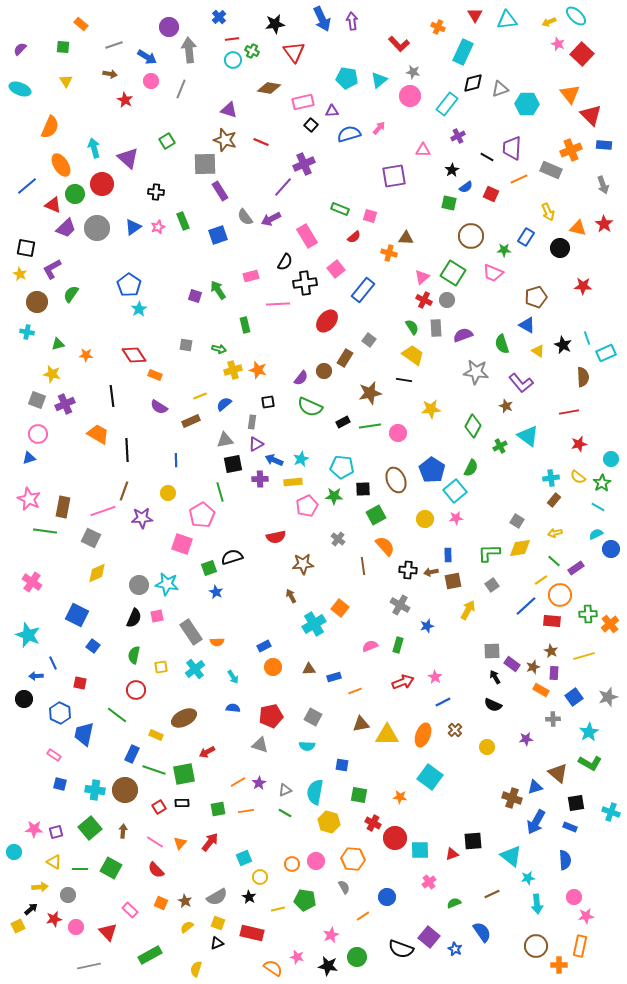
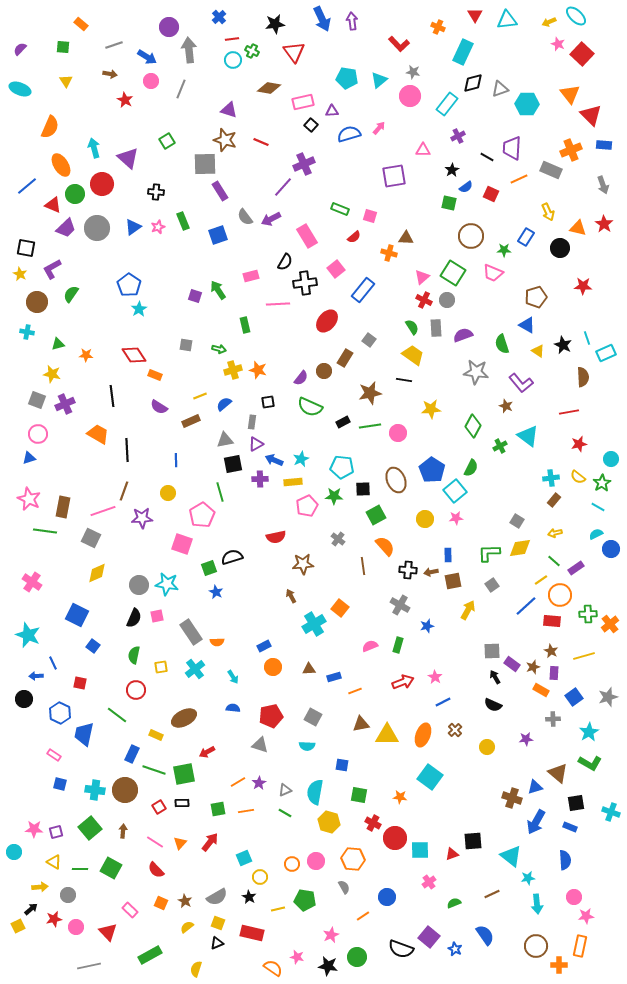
blue semicircle at (482, 932): moved 3 px right, 3 px down
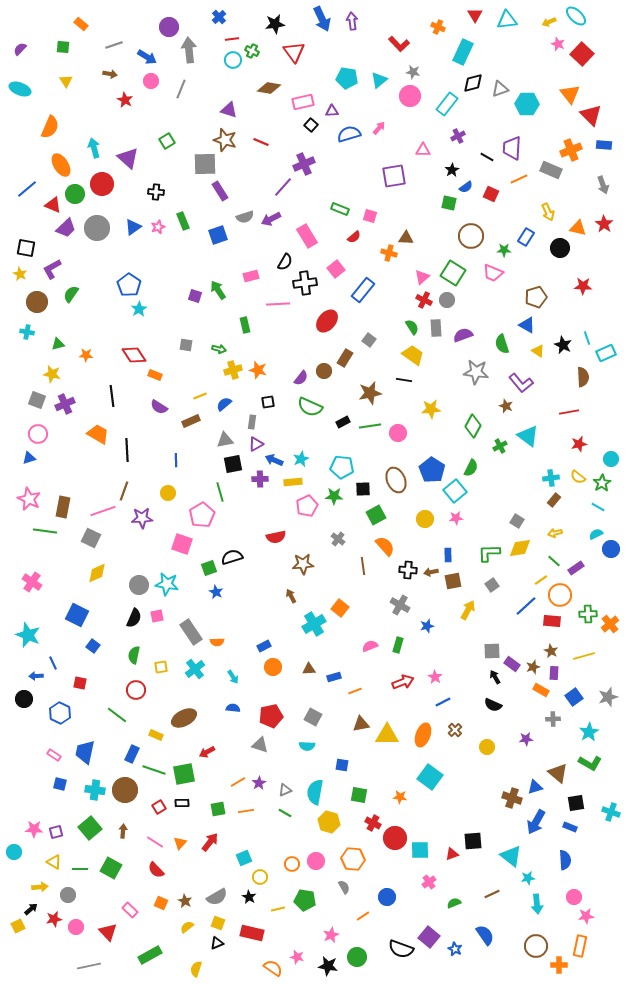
blue line at (27, 186): moved 3 px down
gray semicircle at (245, 217): rotated 72 degrees counterclockwise
blue trapezoid at (84, 734): moved 1 px right, 18 px down
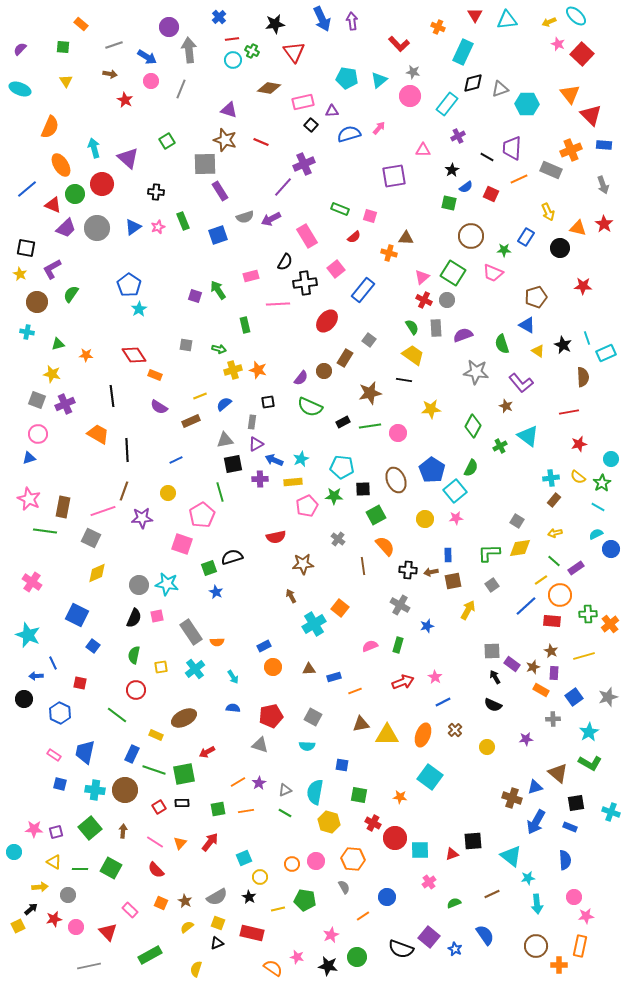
blue line at (176, 460): rotated 64 degrees clockwise
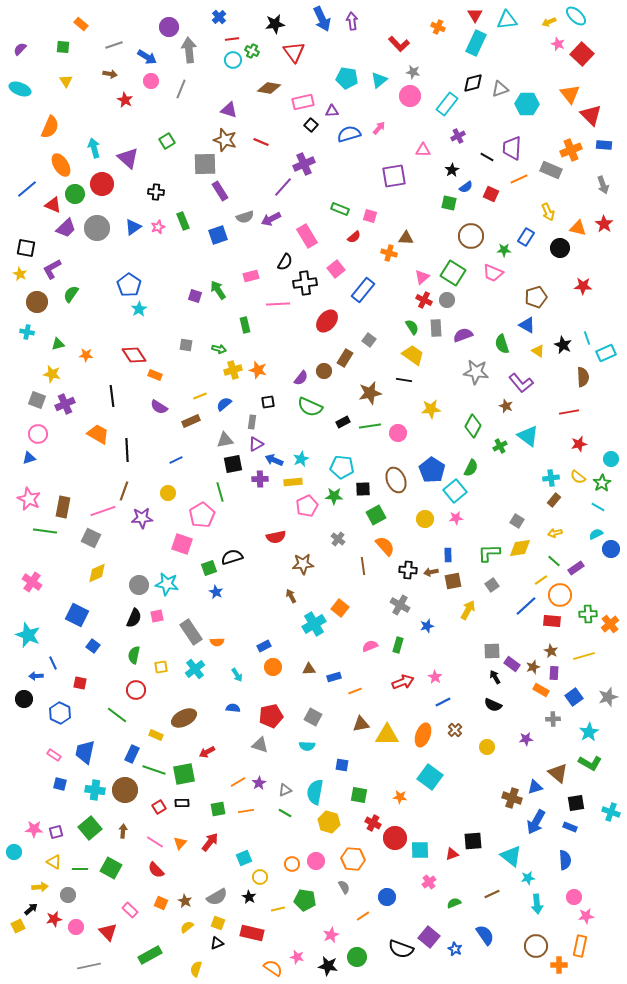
cyan rectangle at (463, 52): moved 13 px right, 9 px up
cyan arrow at (233, 677): moved 4 px right, 2 px up
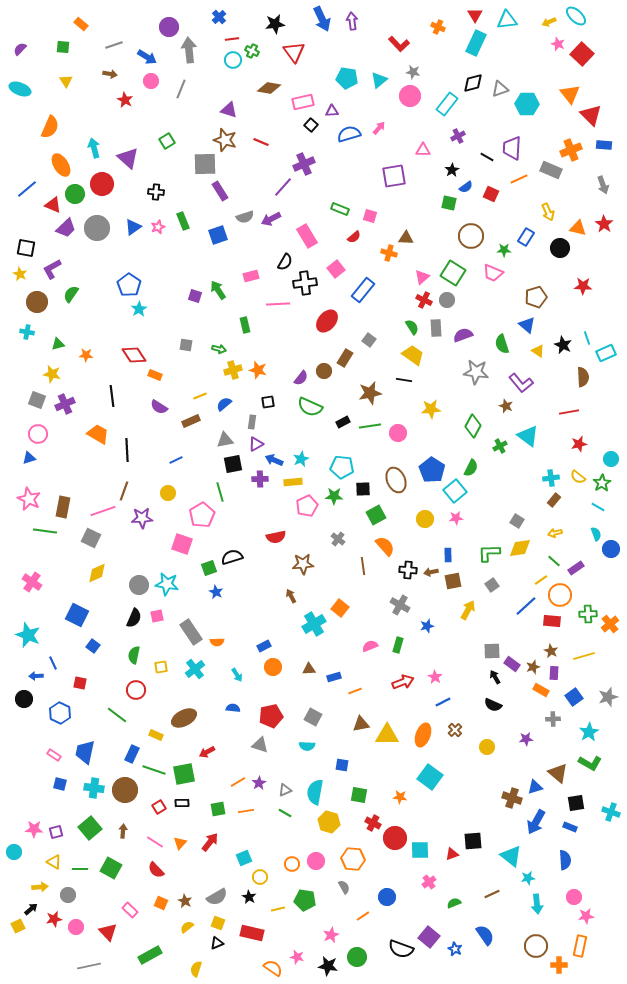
blue triangle at (527, 325): rotated 12 degrees clockwise
cyan semicircle at (596, 534): rotated 96 degrees clockwise
cyan cross at (95, 790): moved 1 px left, 2 px up
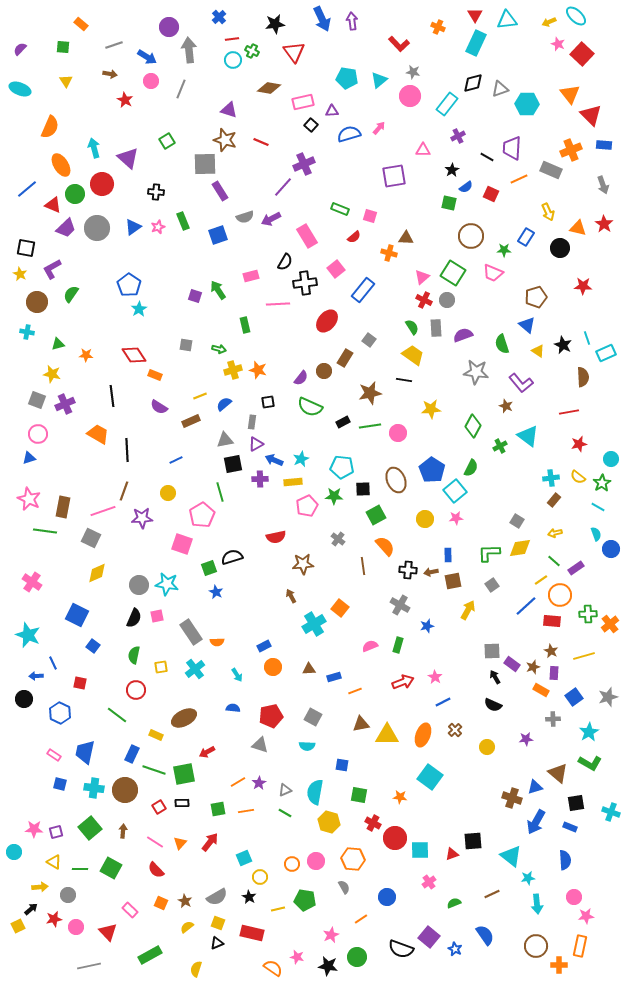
orange line at (363, 916): moved 2 px left, 3 px down
